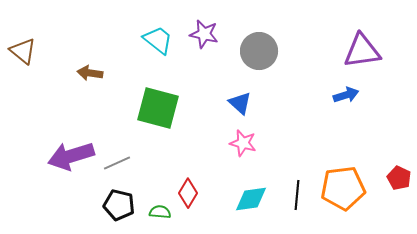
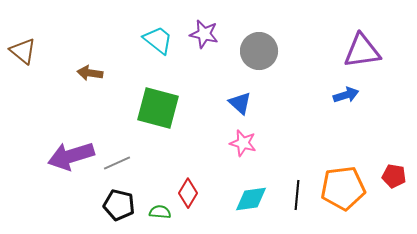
red pentagon: moved 5 px left, 2 px up; rotated 15 degrees counterclockwise
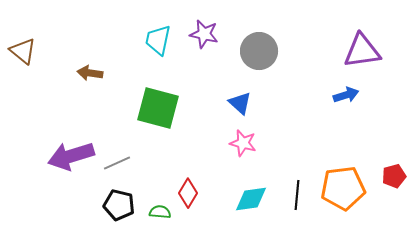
cyan trapezoid: rotated 116 degrees counterclockwise
red pentagon: rotated 25 degrees counterclockwise
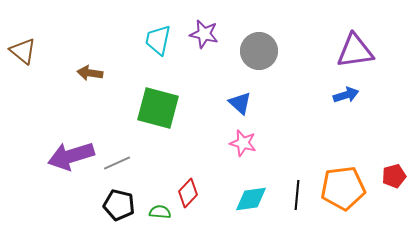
purple triangle: moved 7 px left
red diamond: rotated 12 degrees clockwise
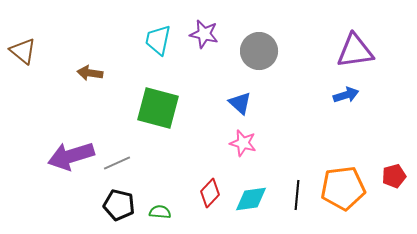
red diamond: moved 22 px right
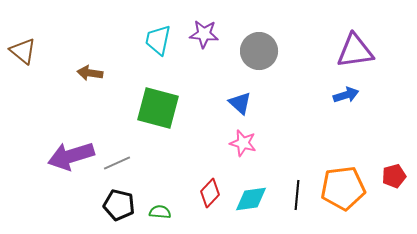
purple star: rotated 8 degrees counterclockwise
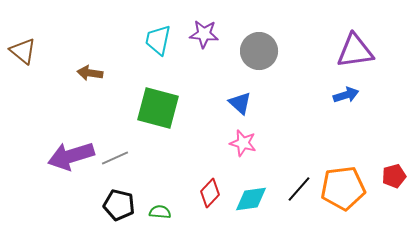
gray line: moved 2 px left, 5 px up
black line: moved 2 px right, 6 px up; rotated 36 degrees clockwise
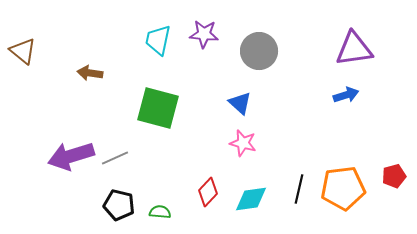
purple triangle: moved 1 px left, 2 px up
black line: rotated 28 degrees counterclockwise
red diamond: moved 2 px left, 1 px up
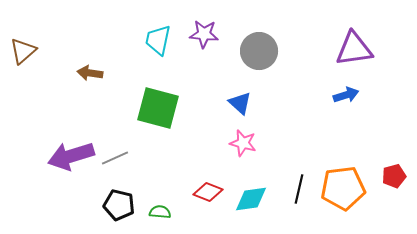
brown triangle: rotated 40 degrees clockwise
red diamond: rotated 68 degrees clockwise
